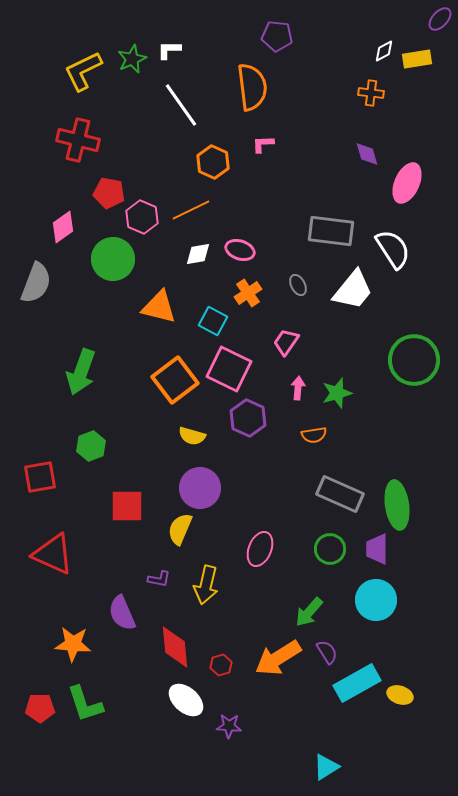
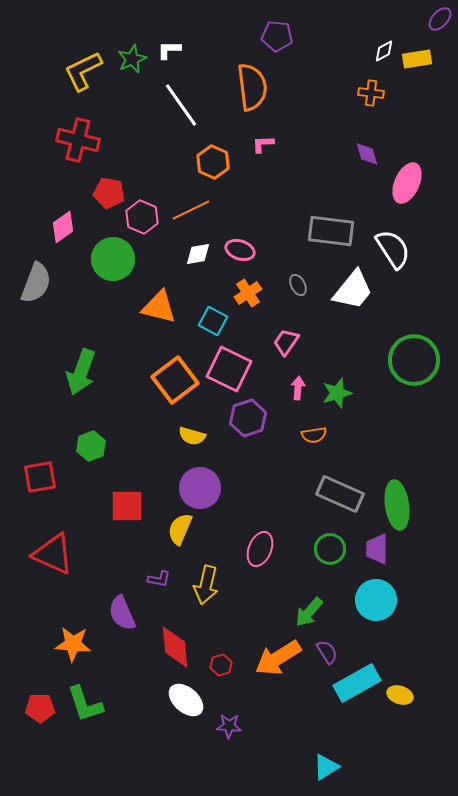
purple hexagon at (248, 418): rotated 18 degrees clockwise
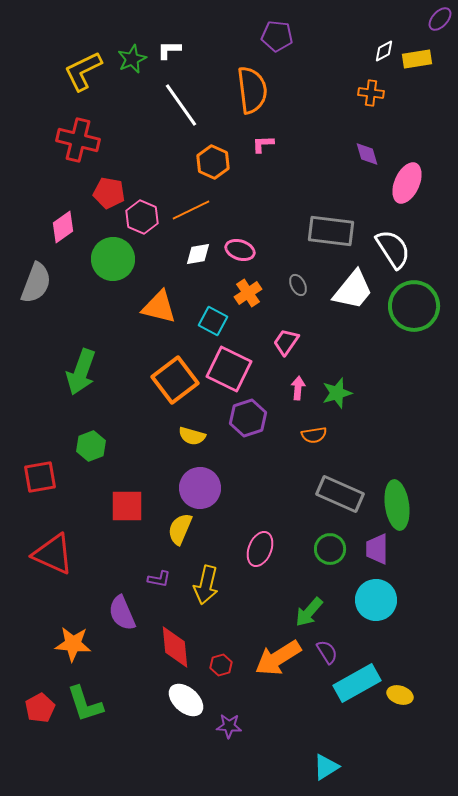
orange semicircle at (252, 87): moved 3 px down
green circle at (414, 360): moved 54 px up
red pentagon at (40, 708): rotated 28 degrees counterclockwise
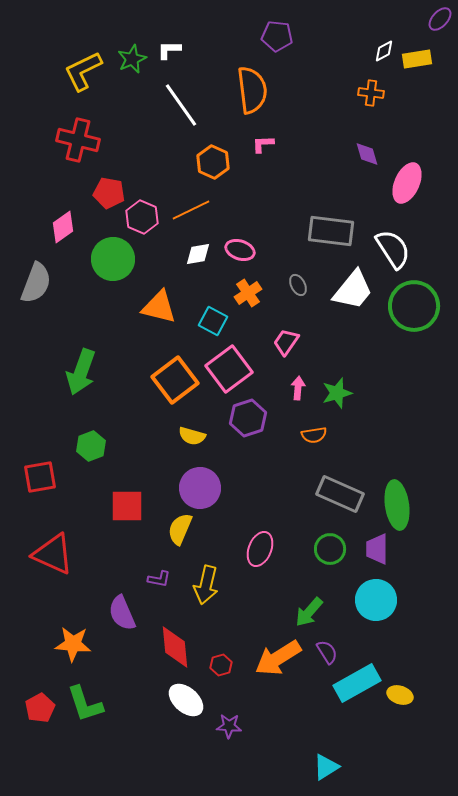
pink square at (229, 369): rotated 27 degrees clockwise
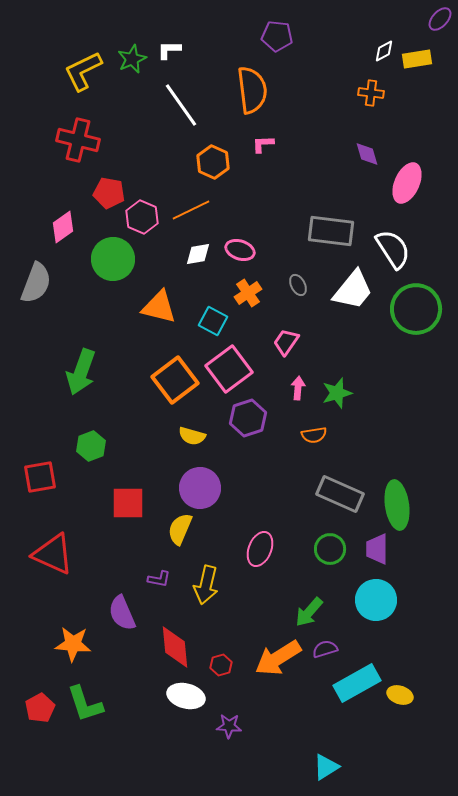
green circle at (414, 306): moved 2 px right, 3 px down
red square at (127, 506): moved 1 px right, 3 px up
purple semicircle at (327, 652): moved 2 px left, 3 px up; rotated 75 degrees counterclockwise
white ellipse at (186, 700): moved 4 px up; rotated 27 degrees counterclockwise
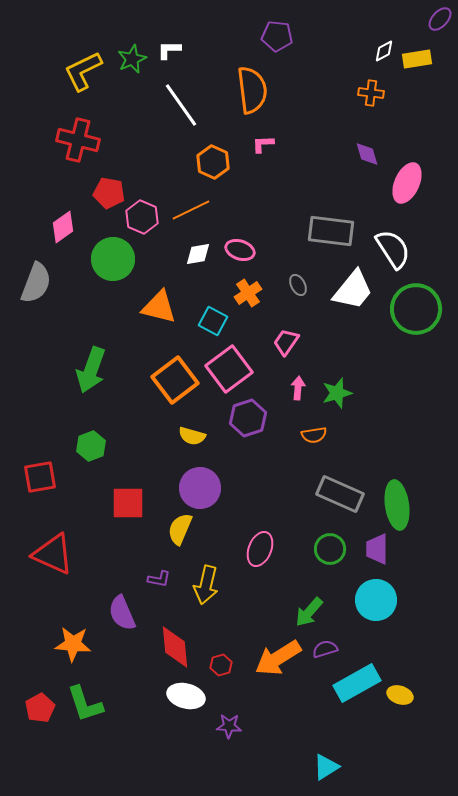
green arrow at (81, 372): moved 10 px right, 2 px up
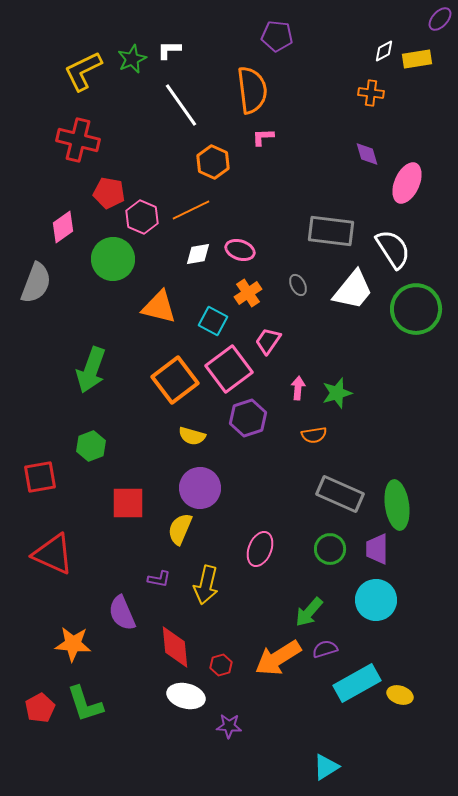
pink L-shape at (263, 144): moved 7 px up
pink trapezoid at (286, 342): moved 18 px left, 1 px up
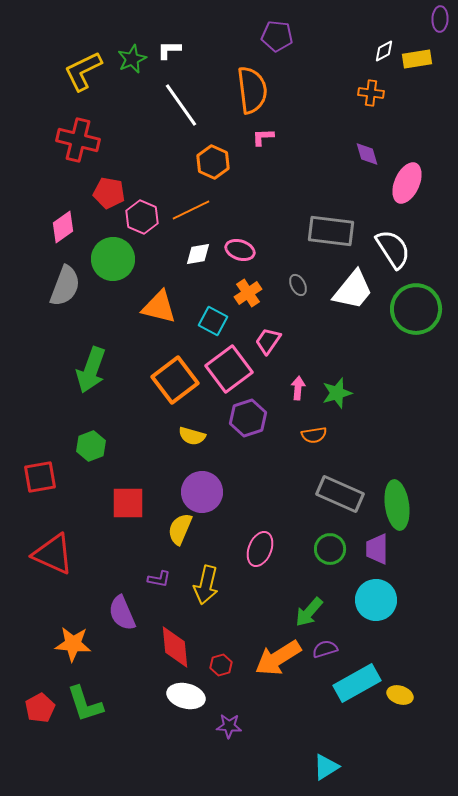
purple ellipse at (440, 19): rotated 40 degrees counterclockwise
gray semicircle at (36, 283): moved 29 px right, 3 px down
purple circle at (200, 488): moved 2 px right, 4 px down
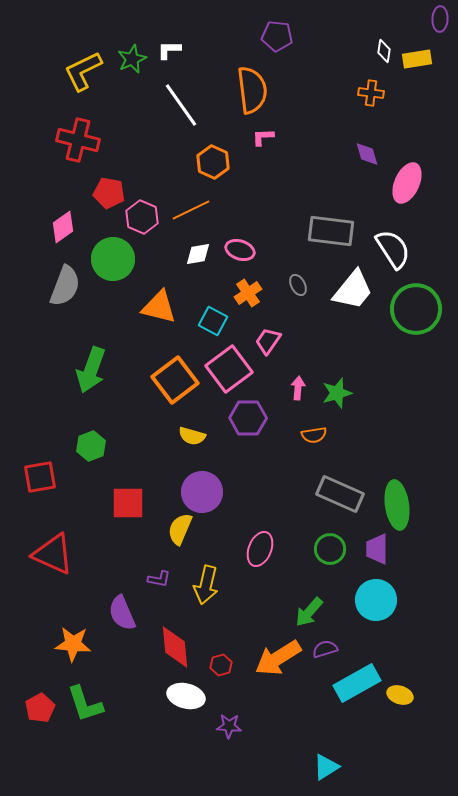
white diamond at (384, 51): rotated 55 degrees counterclockwise
purple hexagon at (248, 418): rotated 18 degrees clockwise
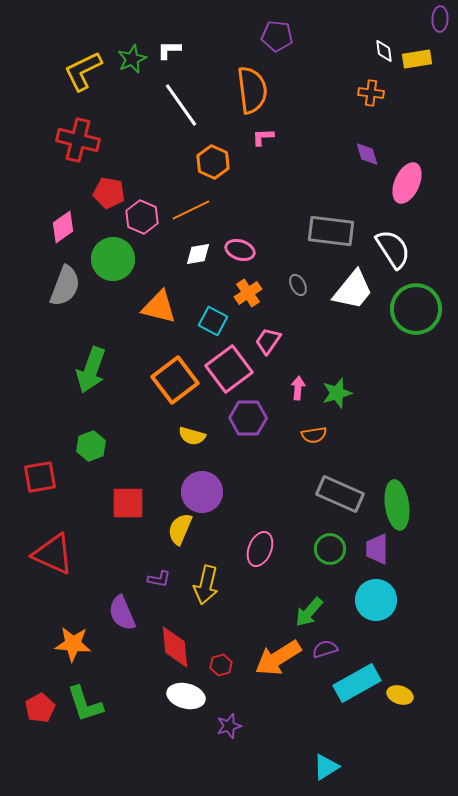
white diamond at (384, 51): rotated 15 degrees counterclockwise
purple star at (229, 726): rotated 20 degrees counterclockwise
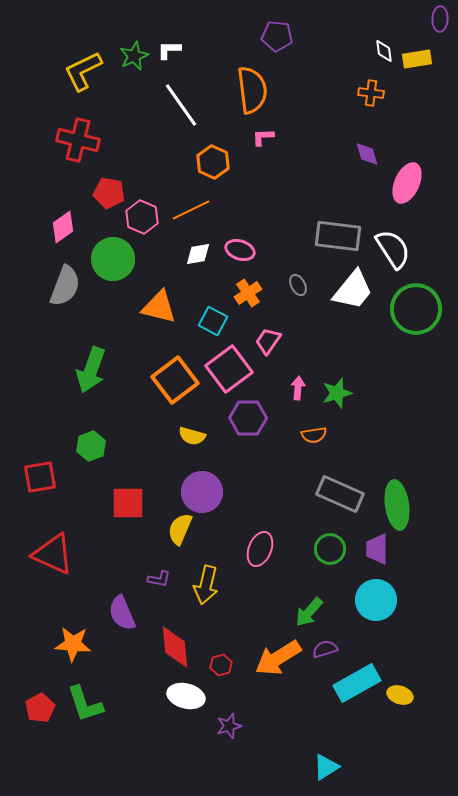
green star at (132, 59): moved 2 px right, 3 px up
gray rectangle at (331, 231): moved 7 px right, 5 px down
